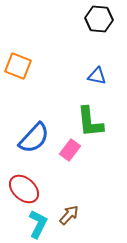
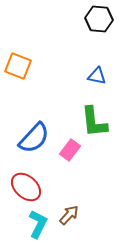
green L-shape: moved 4 px right
red ellipse: moved 2 px right, 2 px up
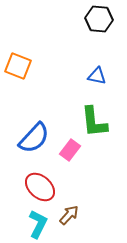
red ellipse: moved 14 px right
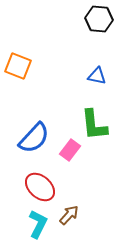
green L-shape: moved 3 px down
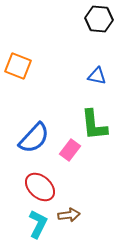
brown arrow: rotated 40 degrees clockwise
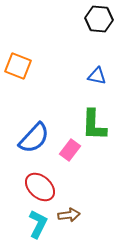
green L-shape: rotated 8 degrees clockwise
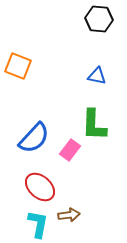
cyan L-shape: rotated 16 degrees counterclockwise
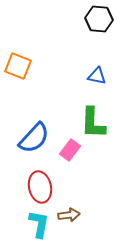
green L-shape: moved 1 px left, 2 px up
red ellipse: rotated 36 degrees clockwise
cyan L-shape: moved 1 px right
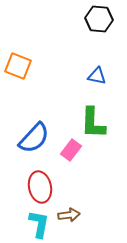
pink rectangle: moved 1 px right
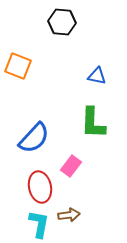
black hexagon: moved 37 px left, 3 px down
pink rectangle: moved 16 px down
